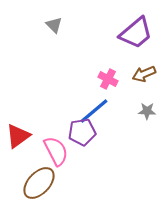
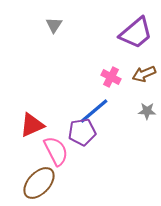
gray triangle: rotated 18 degrees clockwise
pink cross: moved 3 px right, 2 px up
red triangle: moved 14 px right, 11 px up; rotated 12 degrees clockwise
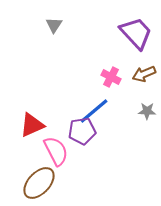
purple trapezoid: rotated 93 degrees counterclockwise
purple pentagon: moved 1 px up
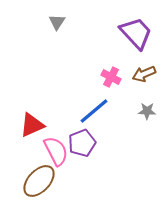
gray triangle: moved 3 px right, 3 px up
purple pentagon: moved 12 px down; rotated 12 degrees counterclockwise
brown ellipse: moved 2 px up
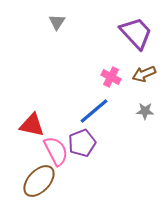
gray star: moved 2 px left
red triangle: rotated 36 degrees clockwise
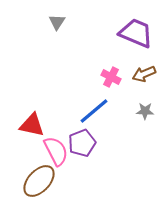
purple trapezoid: rotated 24 degrees counterclockwise
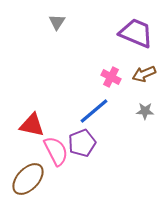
brown ellipse: moved 11 px left, 2 px up
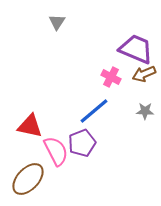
purple trapezoid: moved 16 px down
red triangle: moved 2 px left, 1 px down
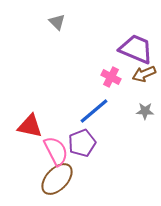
gray triangle: rotated 18 degrees counterclockwise
brown ellipse: moved 29 px right
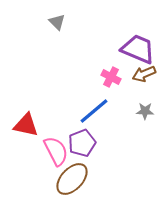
purple trapezoid: moved 2 px right
red triangle: moved 4 px left, 1 px up
brown ellipse: moved 15 px right
